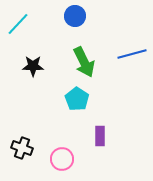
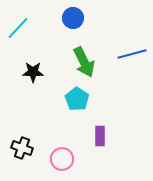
blue circle: moved 2 px left, 2 px down
cyan line: moved 4 px down
black star: moved 6 px down
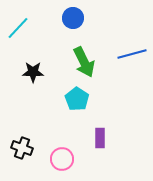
purple rectangle: moved 2 px down
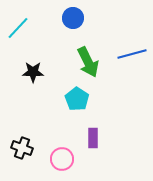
green arrow: moved 4 px right
purple rectangle: moved 7 px left
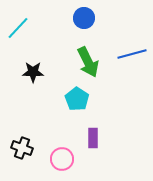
blue circle: moved 11 px right
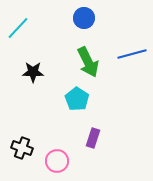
purple rectangle: rotated 18 degrees clockwise
pink circle: moved 5 px left, 2 px down
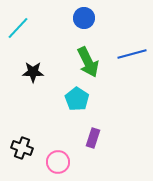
pink circle: moved 1 px right, 1 px down
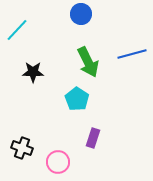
blue circle: moved 3 px left, 4 px up
cyan line: moved 1 px left, 2 px down
